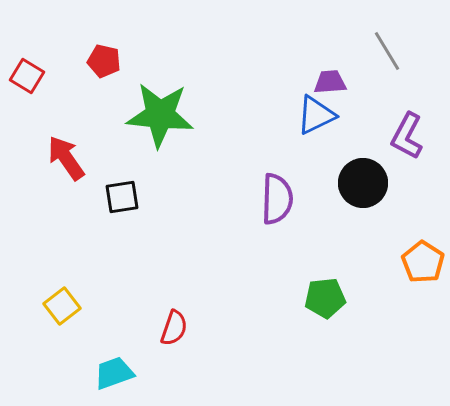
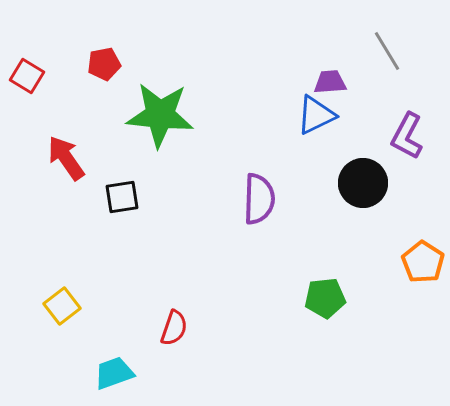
red pentagon: moved 3 px down; rotated 24 degrees counterclockwise
purple semicircle: moved 18 px left
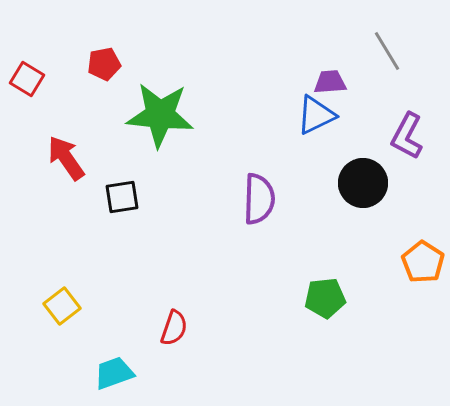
red square: moved 3 px down
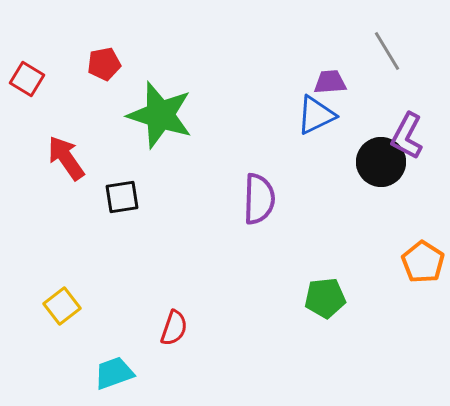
green star: rotated 12 degrees clockwise
black circle: moved 18 px right, 21 px up
